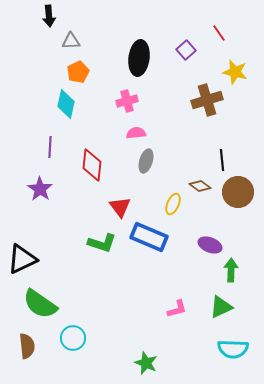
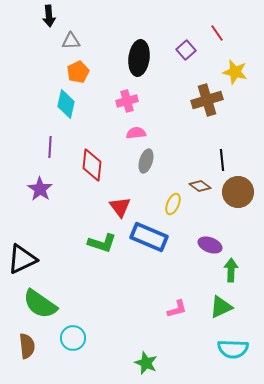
red line: moved 2 px left
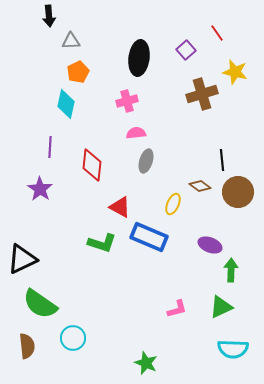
brown cross: moved 5 px left, 6 px up
red triangle: rotated 25 degrees counterclockwise
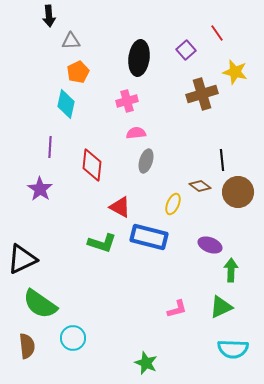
blue rectangle: rotated 9 degrees counterclockwise
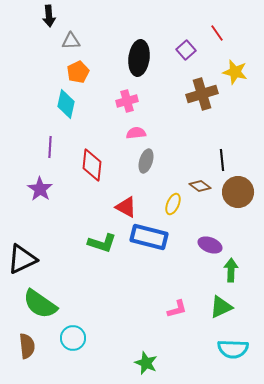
red triangle: moved 6 px right
